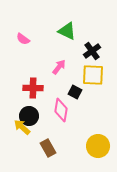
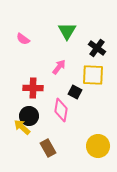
green triangle: rotated 36 degrees clockwise
black cross: moved 5 px right, 3 px up; rotated 18 degrees counterclockwise
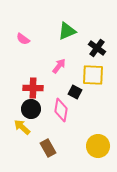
green triangle: rotated 36 degrees clockwise
pink arrow: moved 1 px up
black circle: moved 2 px right, 7 px up
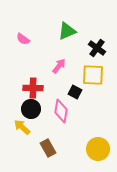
pink diamond: moved 1 px down
yellow circle: moved 3 px down
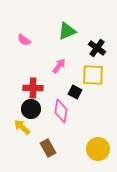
pink semicircle: moved 1 px right, 1 px down
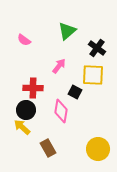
green triangle: rotated 18 degrees counterclockwise
black circle: moved 5 px left, 1 px down
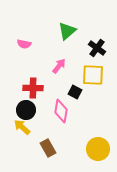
pink semicircle: moved 4 px down; rotated 24 degrees counterclockwise
